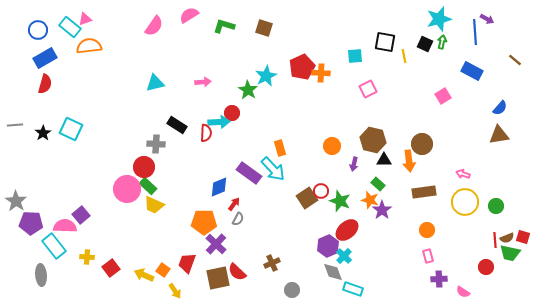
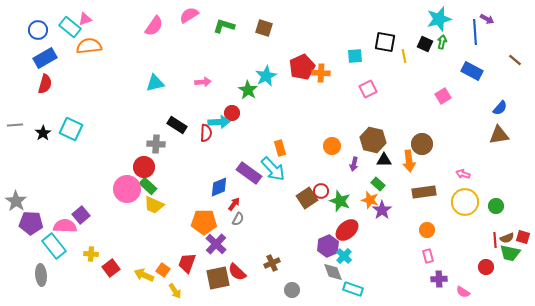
yellow cross at (87, 257): moved 4 px right, 3 px up
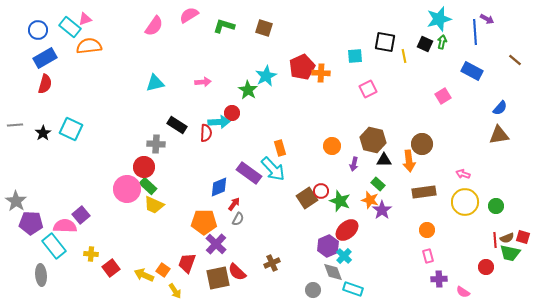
gray circle at (292, 290): moved 21 px right
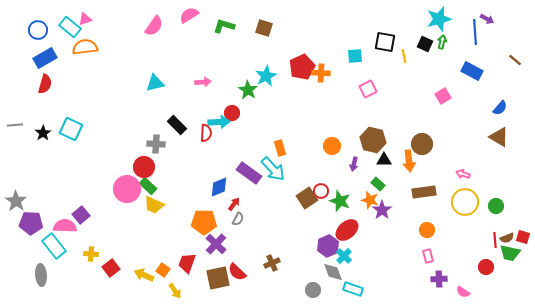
orange semicircle at (89, 46): moved 4 px left, 1 px down
black rectangle at (177, 125): rotated 12 degrees clockwise
brown triangle at (499, 135): moved 2 px down; rotated 40 degrees clockwise
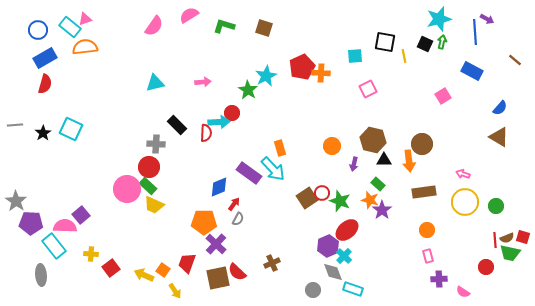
red circle at (144, 167): moved 5 px right
red circle at (321, 191): moved 1 px right, 2 px down
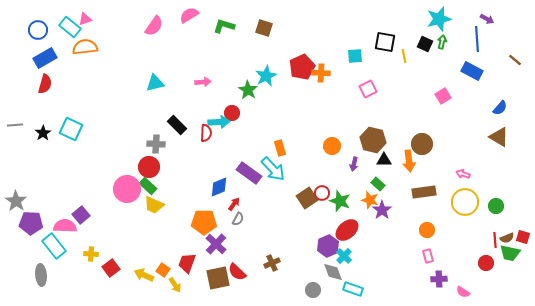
blue line at (475, 32): moved 2 px right, 7 px down
red circle at (486, 267): moved 4 px up
yellow arrow at (175, 291): moved 6 px up
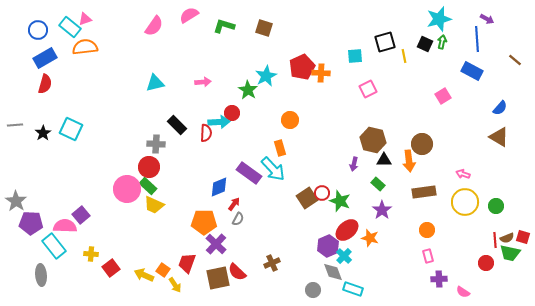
black square at (385, 42): rotated 25 degrees counterclockwise
orange circle at (332, 146): moved 42 px left, 26 px up
orange star at (370, 200): moved 38 px down
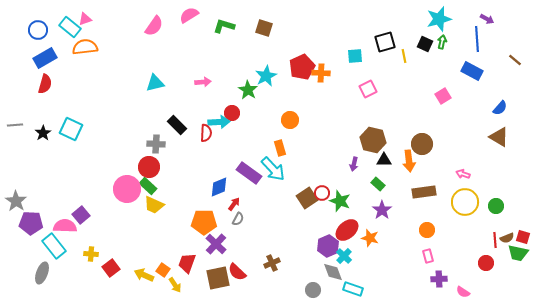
green trapezoid at (510, 253): moved 8 px right
gray ellipse at (41, 275): moved 1 px right, 2 px up; rotated 25 degrees clockwise
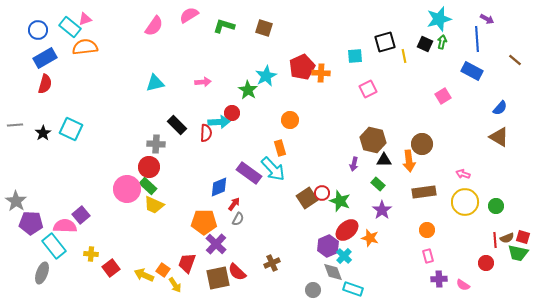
pink semicircle at (463, 292): moved 7 px up
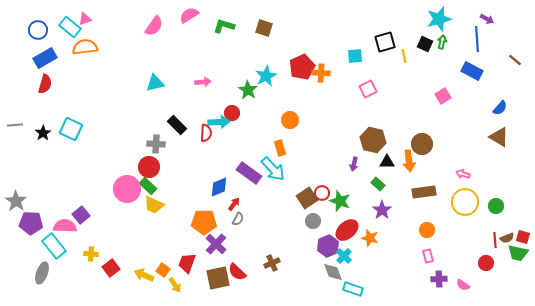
black triangle at (384, 160): moved 3 px right, 2 px down
gray circle at (313, 290): moved 69 px up
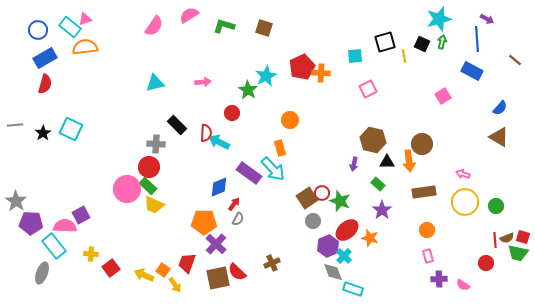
black square at (425, 44): moved 3 px left
cyan arrow at (219, 122): moved 20 px down; rotated 150 degrees counterclockwise
purple square at (81, 215): rotated 12 degrees clockwise
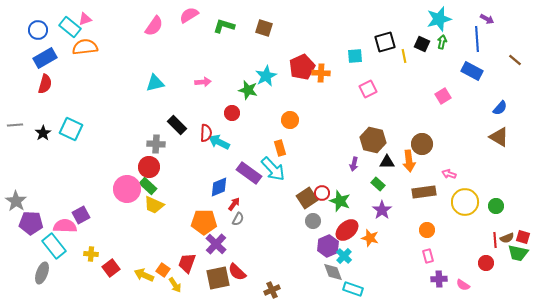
green star at (248, 90): rotated 18 degrees counterclockwise
pink arrow at (463, 174): moved 14 px left
brown cross at (272, 263): moved 27 px down
